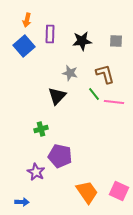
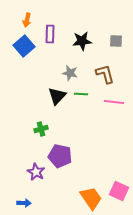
green line: moved 13 px left; rotated 48 degrees counterclockwise
orange trapezoid: moved 4 px right, 6 px down
blue arrow: moved 2 px right, 1 px down
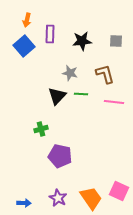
purple star: moved 22 px right, 26 px down
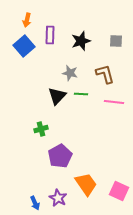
purple rectangle: moved 1 px down
black star: moved 1 px left; rotated 12 degrees counterclockwise
purple pentagon: rotated 30 degrees clockwise
orange trapezoid: moved 5 px left, 14 px up
blue arrow: moved 11 px right; rotated 64 degrees clockwise
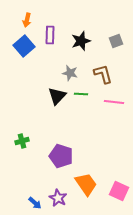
gray square: rotated 24 degrees counterclockwise
brown L-shape: moved 2 px left
green cross: moved 19 px left, 12 px down
purple pentagon: moved 1 px right; rotated 25 degrees counterclockwise
blue arrow: rotated 24 degrees counterclockwise
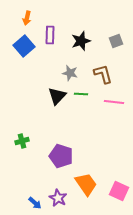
orange arrow: moved 2 px up
